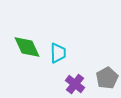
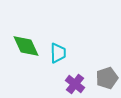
green diamond: moved 1 px left, 1 px up
gray pentagon: rotated 10 degrees clockwise
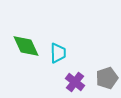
purple cross: moved 2 px up
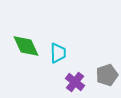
gray pentagon: moved 3 px up
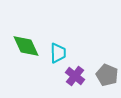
gray pentagon: rotated 30 degrees counterclockwise
purple cross: moved 6 px up
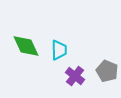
cyan trapezoid: moved 1 px right, 3 px up
gray pentagon: moved 4 px up
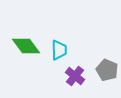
green diamond: rotated 12 degrees counterclockwise
gray pentagon: moved 1 px up
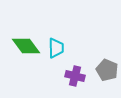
cyan trapezoid: moved 3 px left, 2 px up
purple cross: rotated 24 degrees counterclockwise
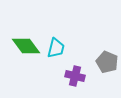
cyan trapezoid: rotated 15 degrees clockwise
gray pentagon: moved 8 px up
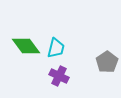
gray pentagon: rotated 15 degrees clockwise
purple cross: moved 16 px left; rotated 12 degrees clockwise
